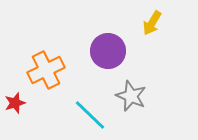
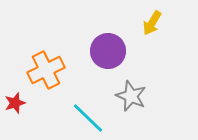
cyan line: moved 2 px left, 3 px down
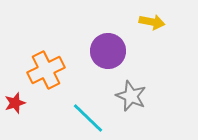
yellow arrow: moved 1 px up; rotated 110 degrees counterclockwise
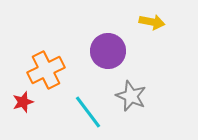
red star: moved 8 px right, 1 px up
cyan line: moved 6 px up; rotated 9 degrees clockwise
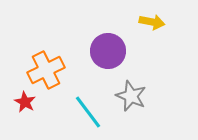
red star: moved 2 px right; rotated 25 degrees counterclockwise
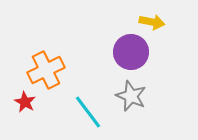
purple circle: moved 23 px right, 1 px down
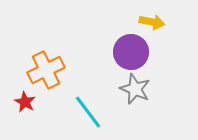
gray star: moved 4 px right, 7 px up
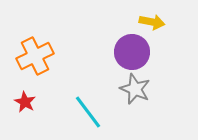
purple circle: moved 1 px right
orange cross: moved 11 px left, 14 px up
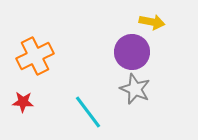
red star: moved 2 px left; rotated 25 degrees counterclockwise
